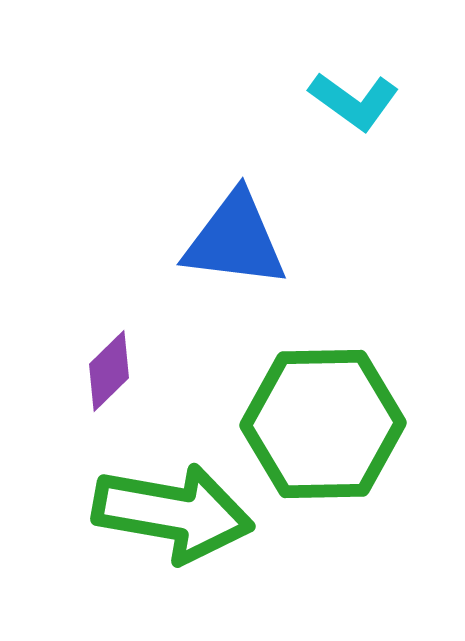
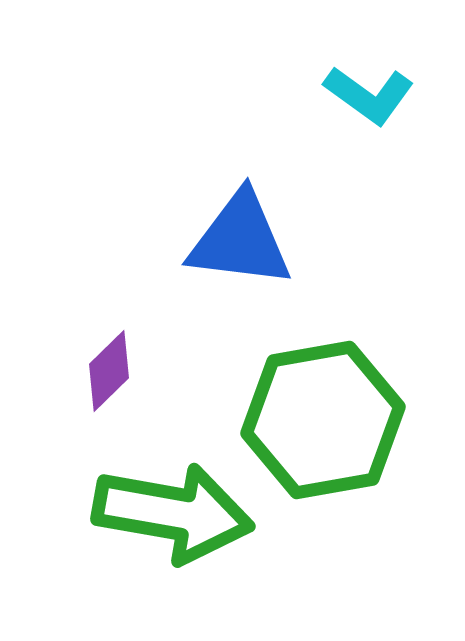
cyan L-shape: moved 15 px right, 6 px up
blue triangle: moved 5 px right
green hexagon: moved 4 px up; rotated 9 degrees counterclockwise
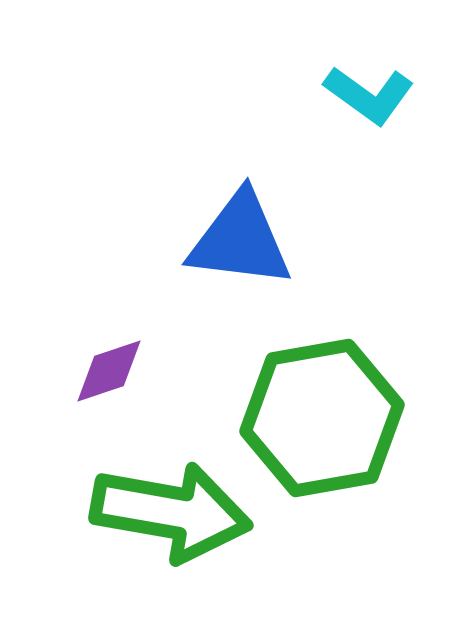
purple diamond: rotated 26 degrees clockwise
green hexagon: moved 1 px left, 2 px up
green arrow: moved 2 px left, 1 px up
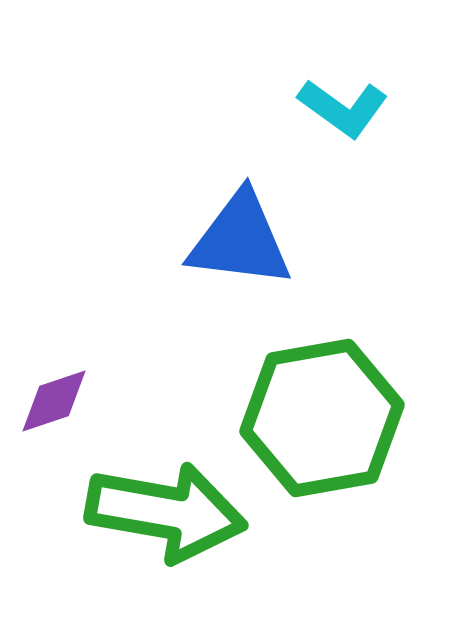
cyan L-shape: moved 26 px left, 13 px down
purple diamond: moved 55 px left, 30 px down
green arrow: moved 5 px left
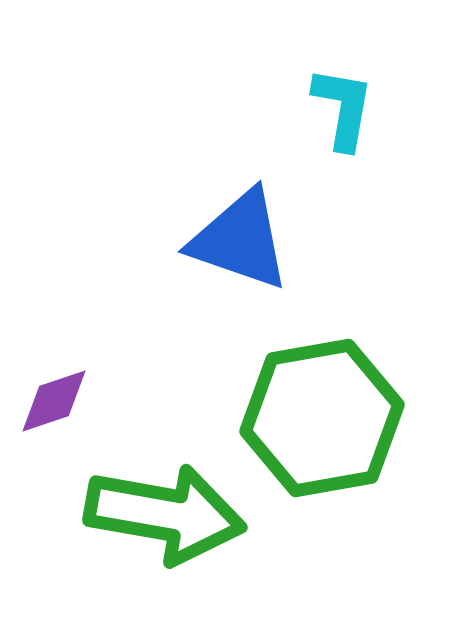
cyan L-shape: rotated 116 degrees counterclockwise
blue triangle: rotated 12 degrees clockwise
green arrow: moved 1 px left, 2 px down
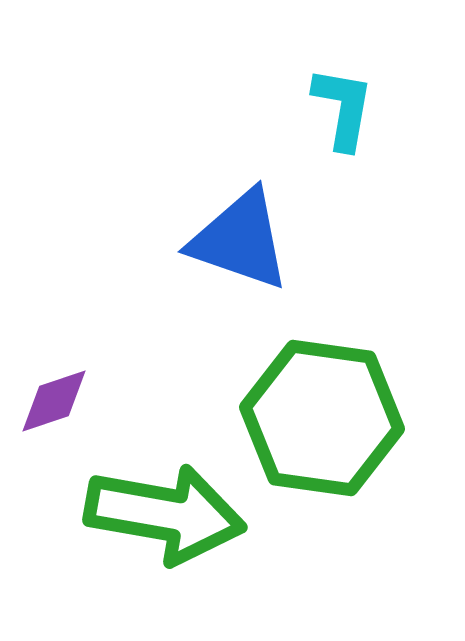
green hexagon: rotated 18 degrees clockwise
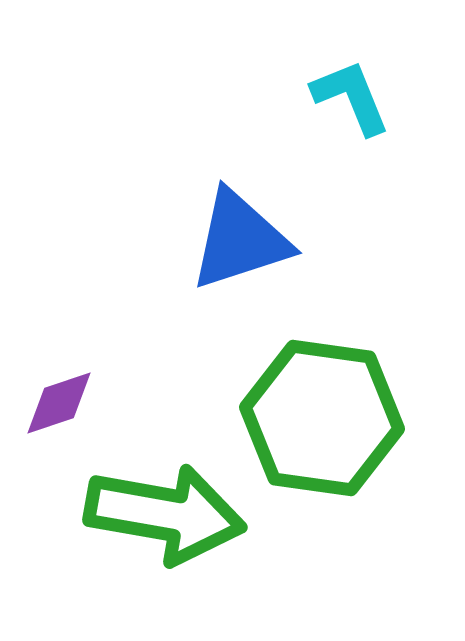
cyan L-shape: moved 8 px right, 11 px up; rotated 32 degrees counterclockwise
blue triangle: rotated 37 degrees counterclockwise
purple diamond: moved 5 px right, 2 px down
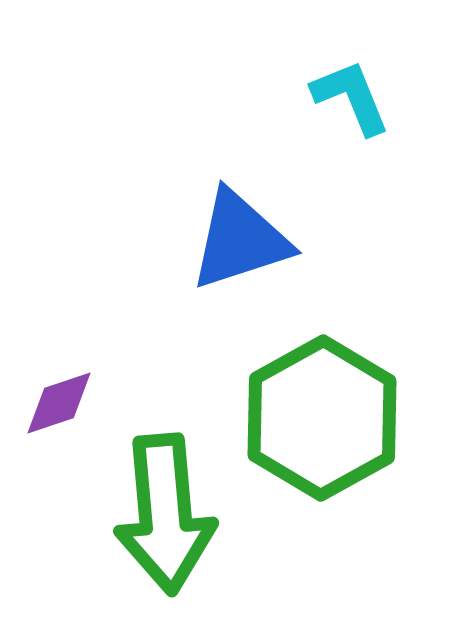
green hexagon: rotated 23 degrees clockwise
green arrow: rotated 75 degrees clockwise
